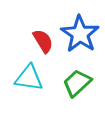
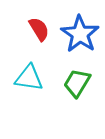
red semicircle: moved 4 px left, 12 px up
green trapezoid: rotated 16 degrees counterclockwise
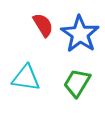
red semicircle: moved 4 px right, 4 px up
cyan triangle: moved 3 px left
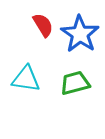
cyan triangle: moved 1 px down
green trapezoid: moved 2 px left; rotated 44 degrees clockwise
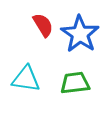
green trapezoid: rotated 8 degrees clockwise
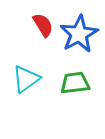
blue star: moved 1 px left; rotated 9 degrees clockwise
cyan triangle: rotated 44 degrees counterclockwise
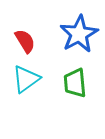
red semicircle: moved 18 px left, 16 px down
green trapezoid: rotated 88 degrees counterclockwise
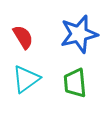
blue star: rotated 15 degrees clockwise
red semicircle: moved 2 px left, 4 px up
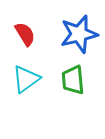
red semicircle: moved 2 px right, 3 px up
green trapezoid: moved 2 px left, 3 px up
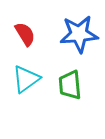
blue star: rotated 9 degrees clockwise
green trapezoid: moved 3 px left, 5 px down
